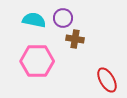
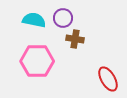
red ellipse: moved 1 px right, 1 px up
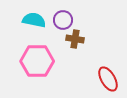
purple circle: moved 2 px down
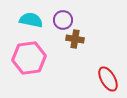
cyan semicircle: moved 3 px left
pink hexagon: moved 8 px left, 3 px up; rotated 8 degrees counterclockwise
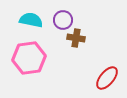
brown cross: moved 1 px right, 1 px up
red ellipse: moved 1 px left, 1 px up; rotated 70 degrees clockwise
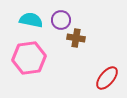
purple circle: moved 2 px left
